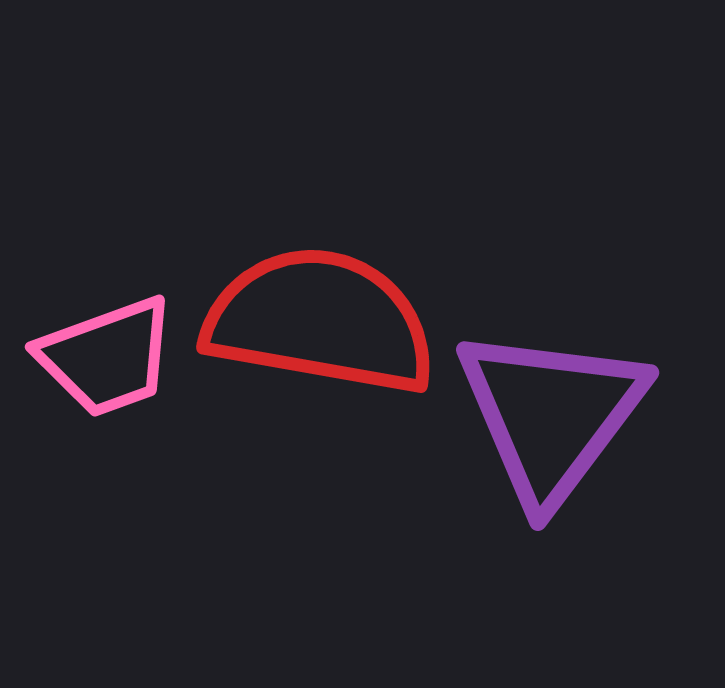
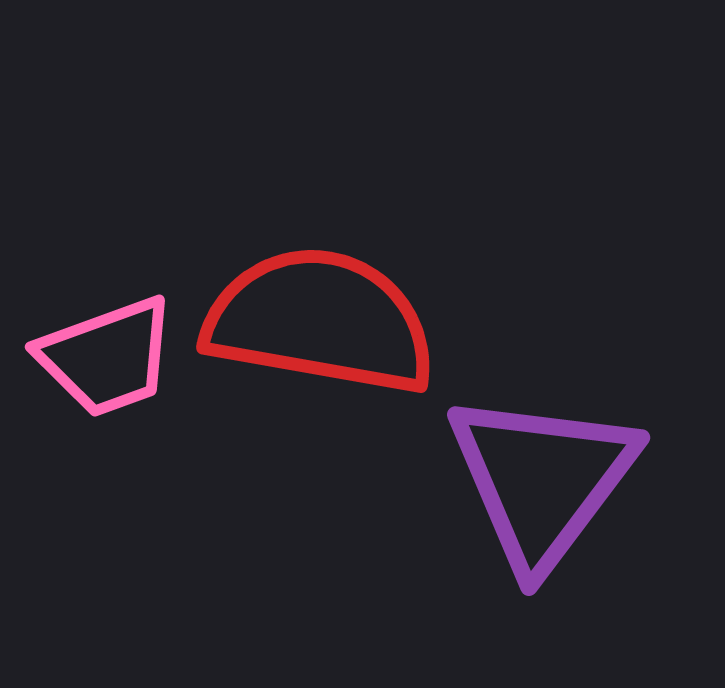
purple triangle: moved 9 px left, 65 px down
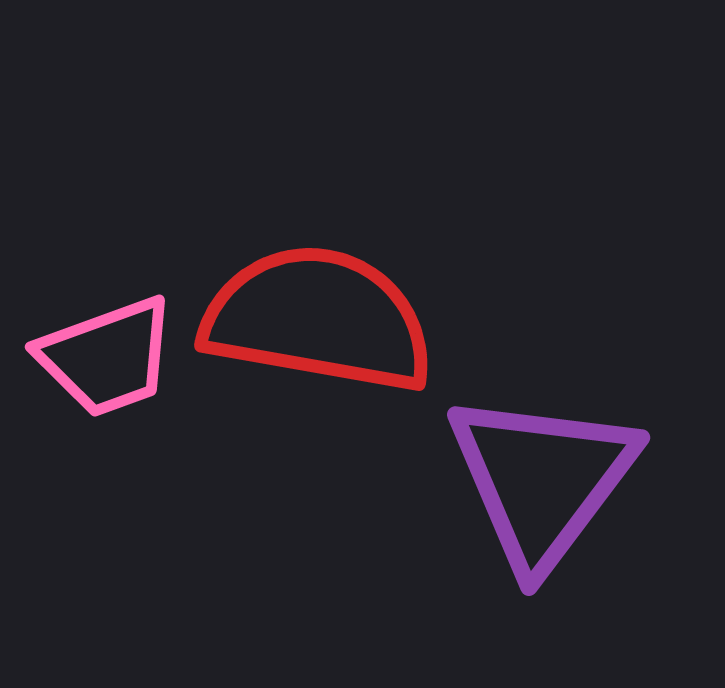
red semicircle: moved 2 px left, 2 px up
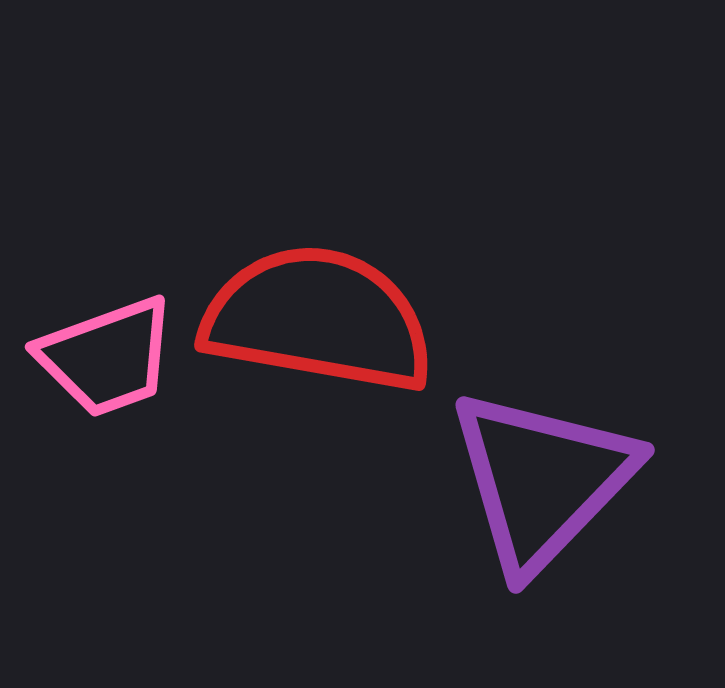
purple triangle: rotated 7 degrees clockwise
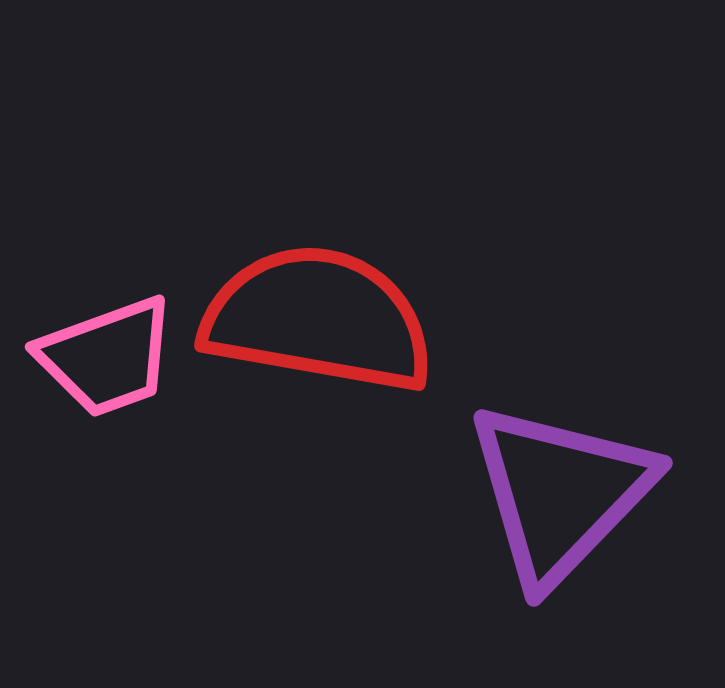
purple triangle: moved 18 px right, 13 px down
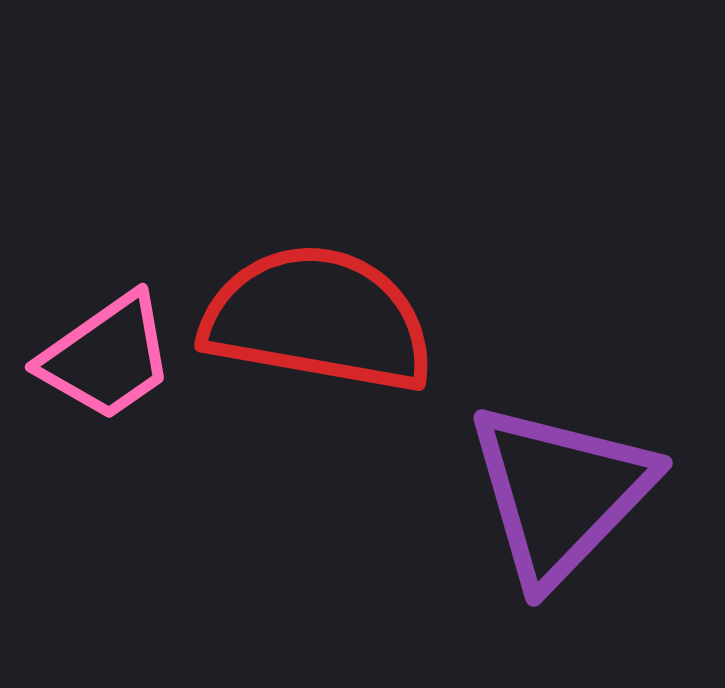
pink trapezoid: rotated 15 degrees counterclockwise
